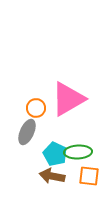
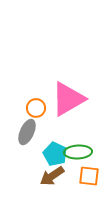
brown arrow: rotated 45 degrees counterclockwise
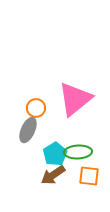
pink triangle: moved 7 px right; rotated 9 degrees counterclockwise
gray ellipse: moved 1 px right, 2 px up
cyan pentagon: rotated 15 degrees clockwise
brown arrow: moved 1 px right, 1 px up
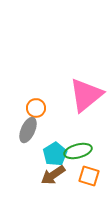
pink triangle: moved 11 px right, 4 px up
green ellipse: moved 1 px up; rotated 12 degrees counterclockwise
orange square: rotated 10 degrees clockwise
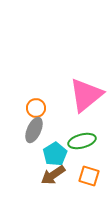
gray ellipse: moved 6 px right
green ellipse: moved 4 px right, 10 px up
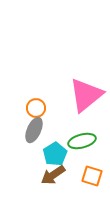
orange square: moved 3 px right
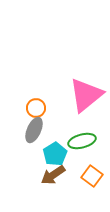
orange square: rotated 20 degrees clockwise
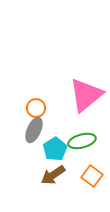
cyan pentagon: moved 5 px up
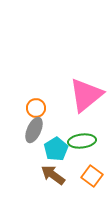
green ellipse: rotated 8 degrees clockwise
cyan pentagon: moved 1 px right
brown arrow: rotated 70 degrees clockwise
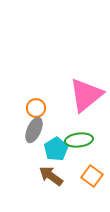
green ellipse: moved 3 px left, 1 px up
brown arrow: moved 2 px left, 1 px down
